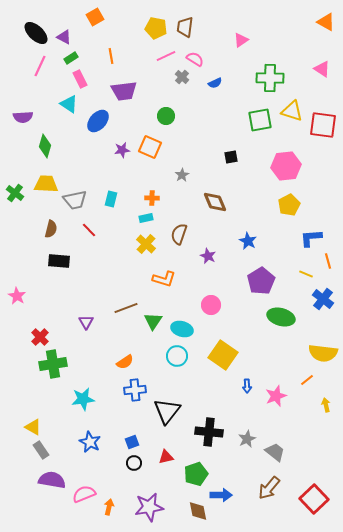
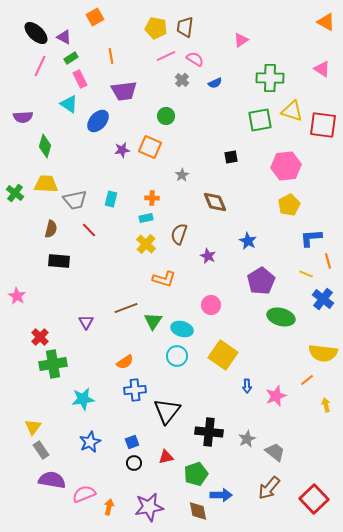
gray cross at (182, 77): moved 3 px down
yellow triangle at (33, 427): rotated 36 degrees clockwise
blue star at (90, 442): rotated 20 degrees clockwise
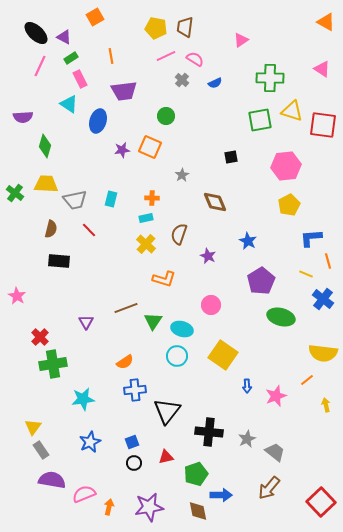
blue ellipse at (98, 121): rotated 25 degrees counterclockwise
red square at (314, 499): moved 7 px right, 3 px down
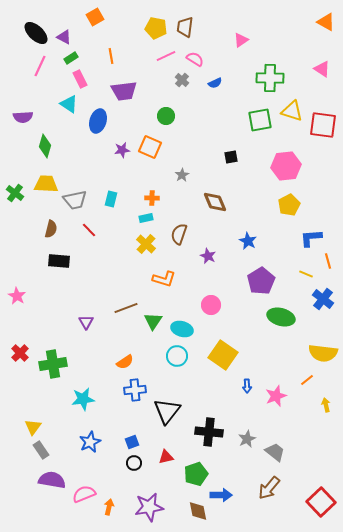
red cross at (40, 337): moved 20 px left, 16 px down
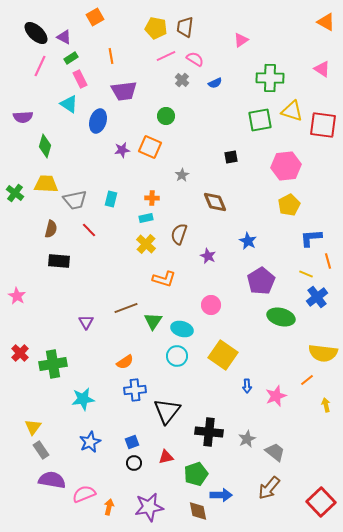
blue cross at (323, 299): moved 6 px left, 2 px up; rotated 15 degrees clockwise
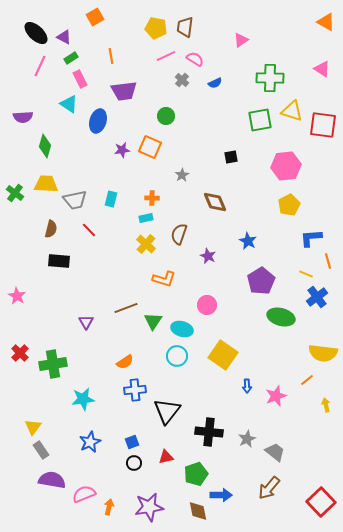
pink circle at (211, 305): moved 4 px left
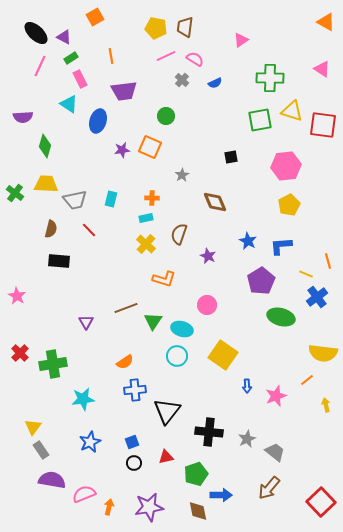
blue L-shape at (311, 238): moved 30 px left, 8 px down
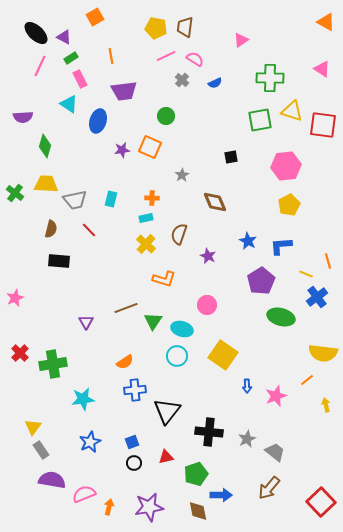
pink star at (17, 296): moved 2 px left, 2 px down; rotated 18 degrees clockwise
